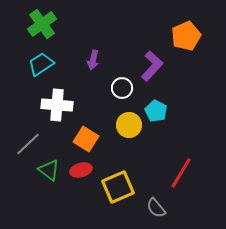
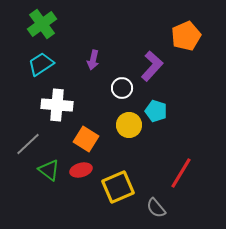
cyan pentagon: rotated 10 degrees counterclockwise
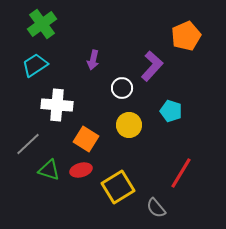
cyan trapezoid: moved 6 px left, 1 px down
cyan pentagon: moved 15 px right
green triangle: rotated 20 degrees counterclockwise
yellow square: rotated 8 degrees counterclockwise
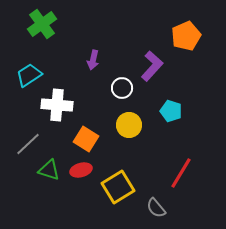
cyan trapezoid: moved 6 px left, 10 px down
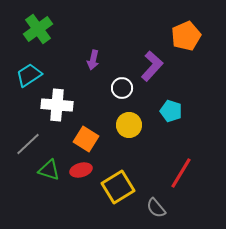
green cross: moved 4 px left, 5 px down
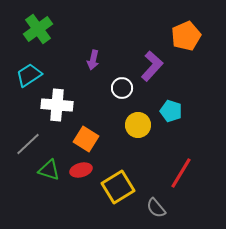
yellow circle: moved 9 px right
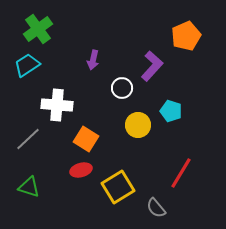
cyan trapezoid: moved 2 px left, 10 px up
gray line: moved 5 px up
green triangle: moved 20 px left, 17 px down
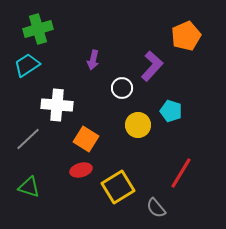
green cross: rotated 20 degrees clockwise
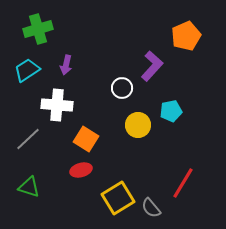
purple arrow: moved 27 px left, 5 px down
cyan trapezoid: moved 5 px down
cyan pentagon: rotated 30 degrees counterclockwise
red line: moved 2 px right, 10 px down
yellow square: moved 11 px down
gray semicircle: moved 5 px left
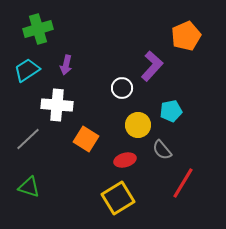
red ellipse: moved 44 px right, 10 px up
gray semicircle: moved 11 px right, 58 px up
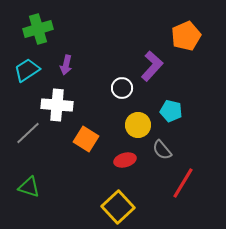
cyan pentagon: rotated 25 degrees clockwise
gray line: moved 6 px up
yellow square: moved 9 px down; rotated 12 degrees counterclockwise
